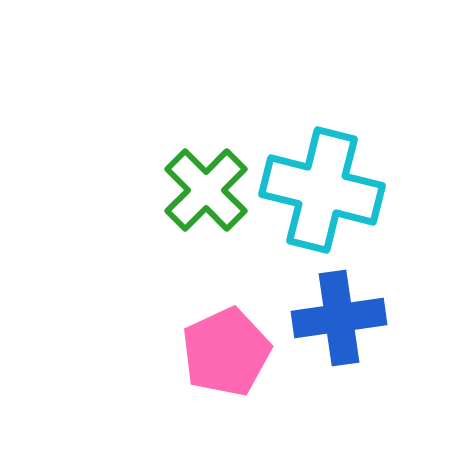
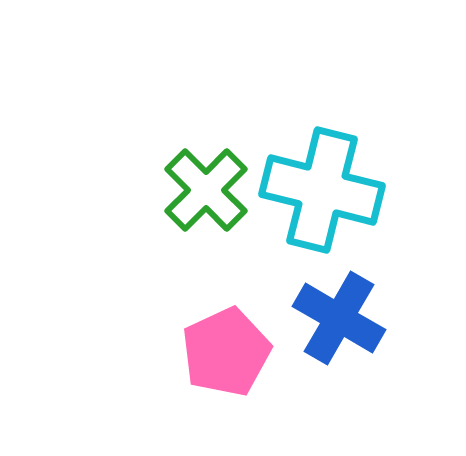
blue cross: rotated 38 degrees clockwise
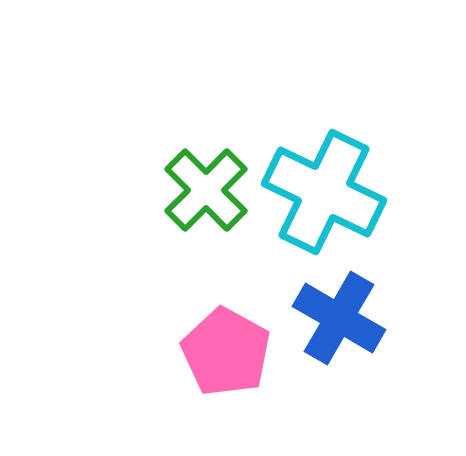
cyan cross: moved 2 px right, 2 px down; rotated 12 degrees clockwise
pink pentagon: rotated 18 degrees counterclockwise
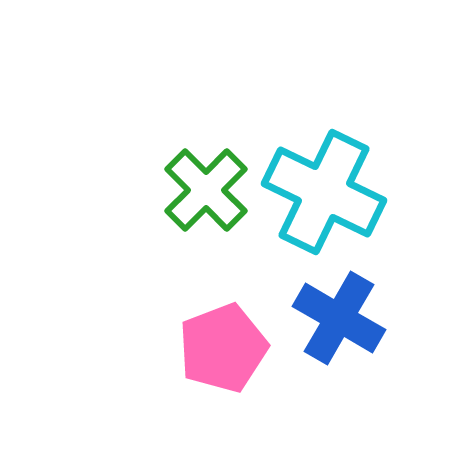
pink pentagon: moved 3 px left, 4 px up; rotated 22 degrees clockwise
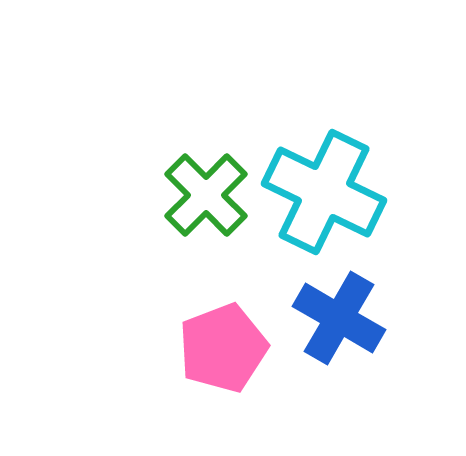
green cross: moved 5 px down
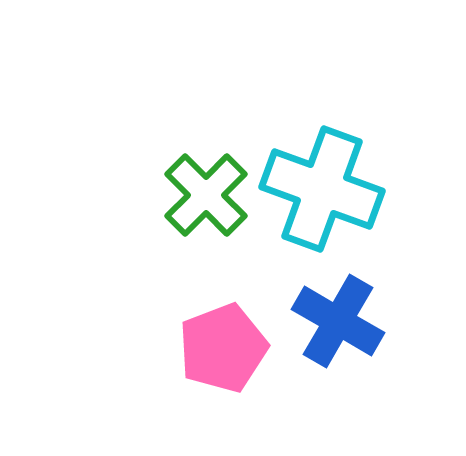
cyan cross: moved 2 px left, 3 px up; rotated 6 degrees counterclockwise
blue cross: moved 1 px left, 3 px down
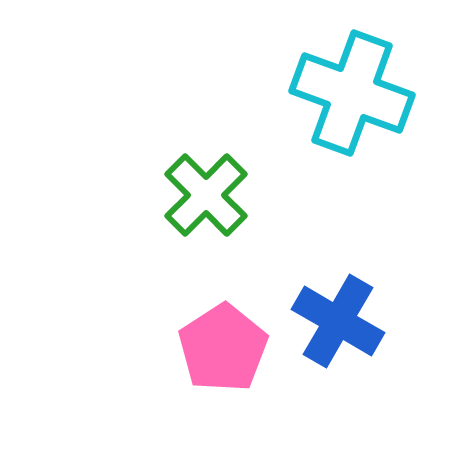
cyan cross: moved 30 px right, 96 px up
pink pentagon: rotated 12 degrees counterclockwise
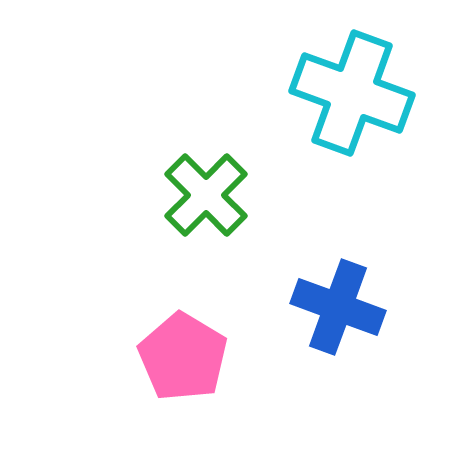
blue cross: moved 14 px up; rotated 10 degrees counterclockwise
pink pentagon: moved 40 px left, 9 px down; rotated 8 degrees counterclockwise
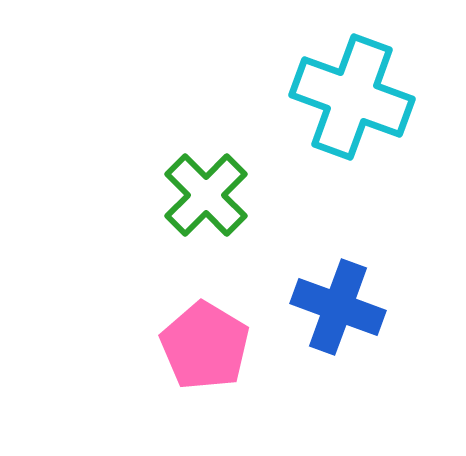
cyan cross: moved 4 px down
pink pentagon: moved 22 px right, 11 px up
